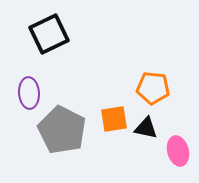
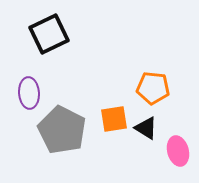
black triangle: rotated 20 degrees clockwise
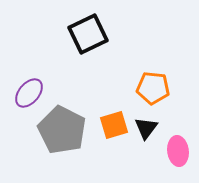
black square: moved 39 px right
purple ellipse: rotated 44 degrees clockwise
orange square: moved 6 px down; rotated 8 degrees counterclockwise
black triangle: rotated 35 degrees clockwise
pink ellipse: rotated 8 degrees clockwise
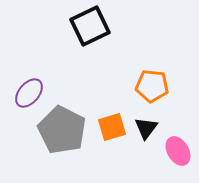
black square: moved 2 px right, 8 px up
orange pentagon: moved 1 px left, 2 px up
orange square: moved 2 px left, 2 px down
pink ellipse: rotated 24 degrees counterclockwise
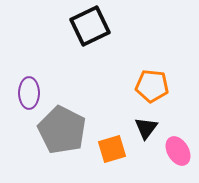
purple ellipse: rotated 40 degrees counterclockwise
orange square: moved 22 px down
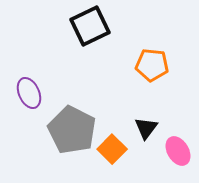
orange pentagon: moved 21 px up
purple ellipse: rotated 24 degrees counterclockwise
gray pentagon: moved 10 px right
orange square: rotated 28 degrees counterclockwise
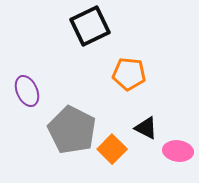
orange pentagon: moved 23 px left, 9 px down
purple ellipse: moved 2 px left, 2 px up
black triangle: rotated 40 degrees counterclockwise
pink ellipse: rotated 52 degrees counterclockwise
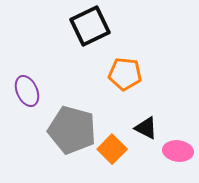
orange pentagon: moved 4 px left
gray pentagon: rotated 12 degrees counterclockwise
